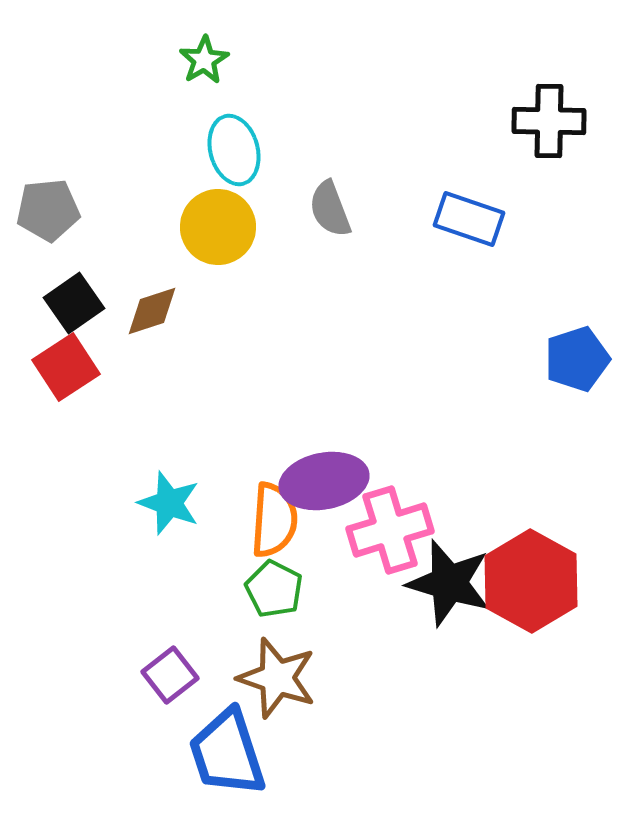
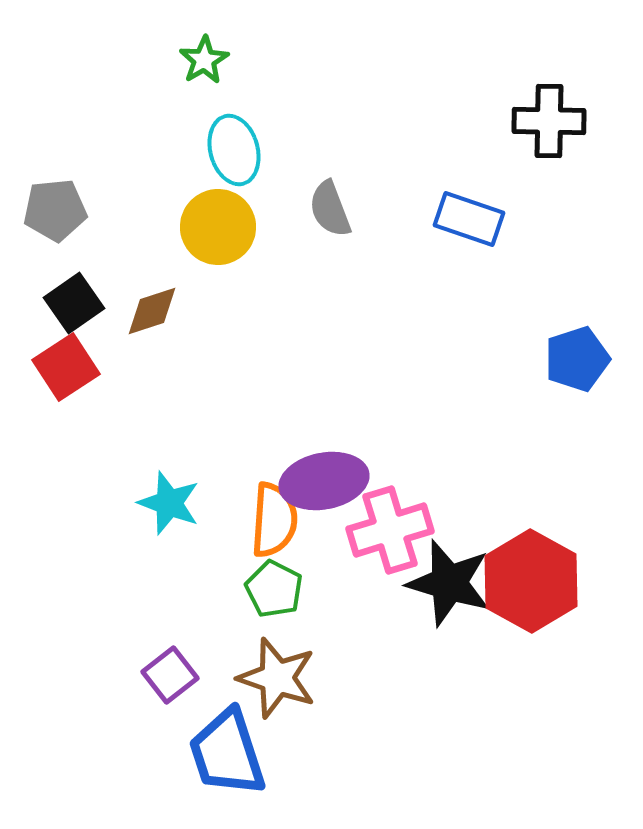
gray pentagon: moved 7 px right
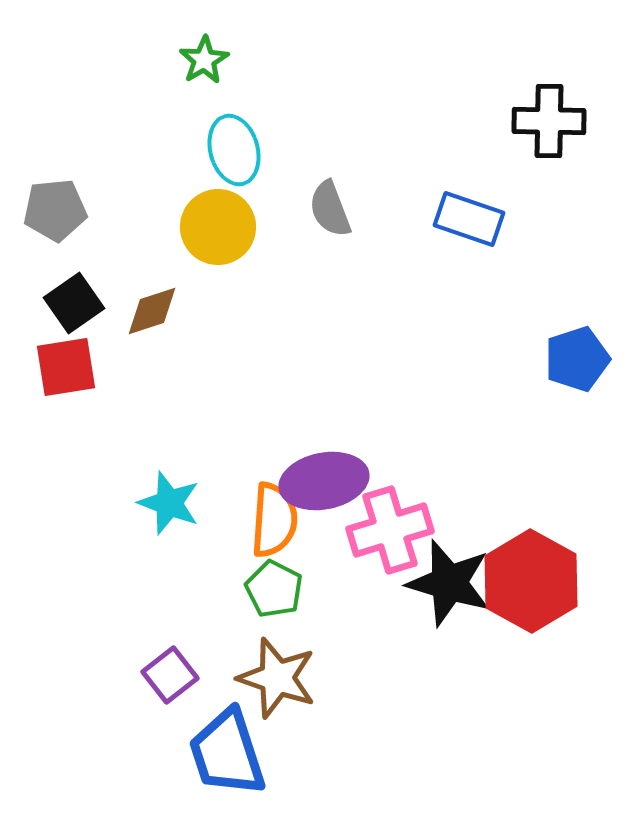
red square: rotated 24 degrees clockwise
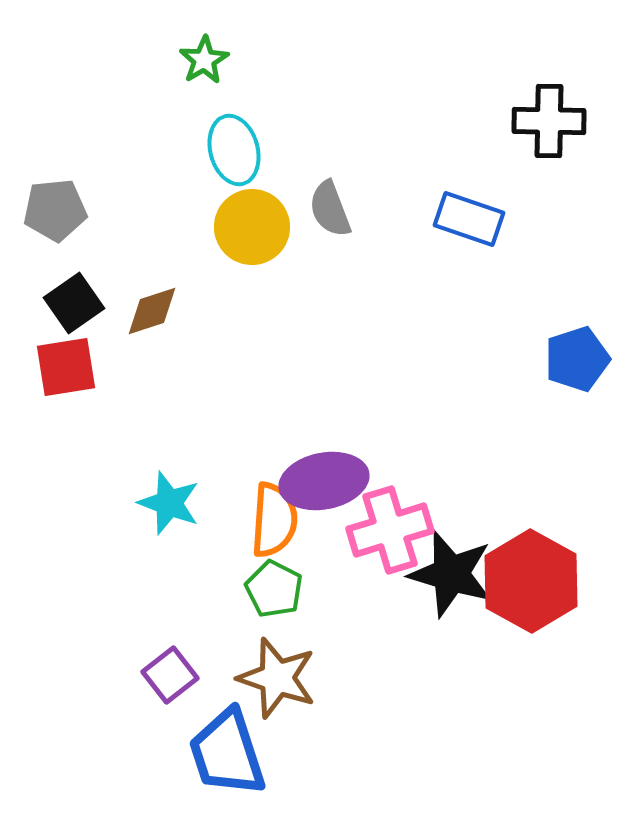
yellow circle: moved 34 px right
black star: moved 2 px right, 9 px up
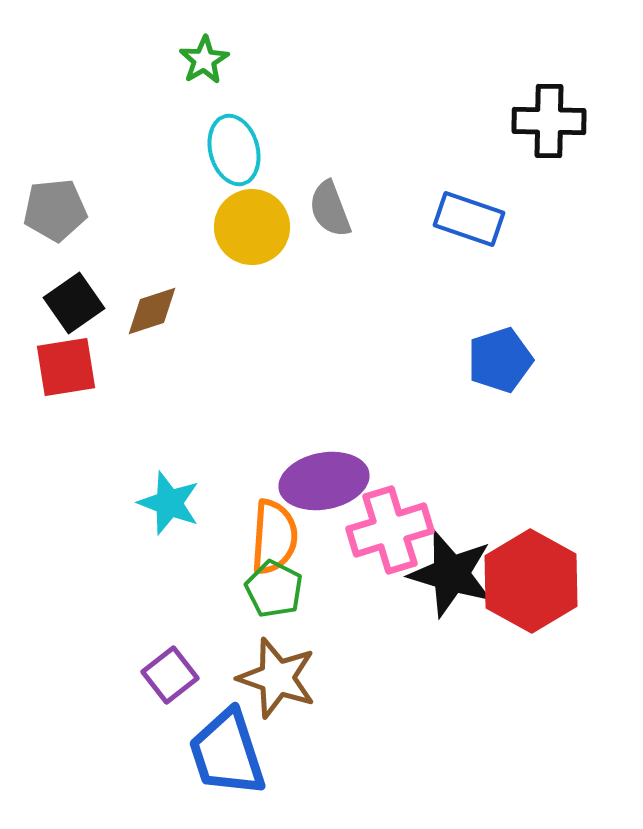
blue pentagon: moved 77 px left, 1 px down
orange semicircle: moved 17 px down
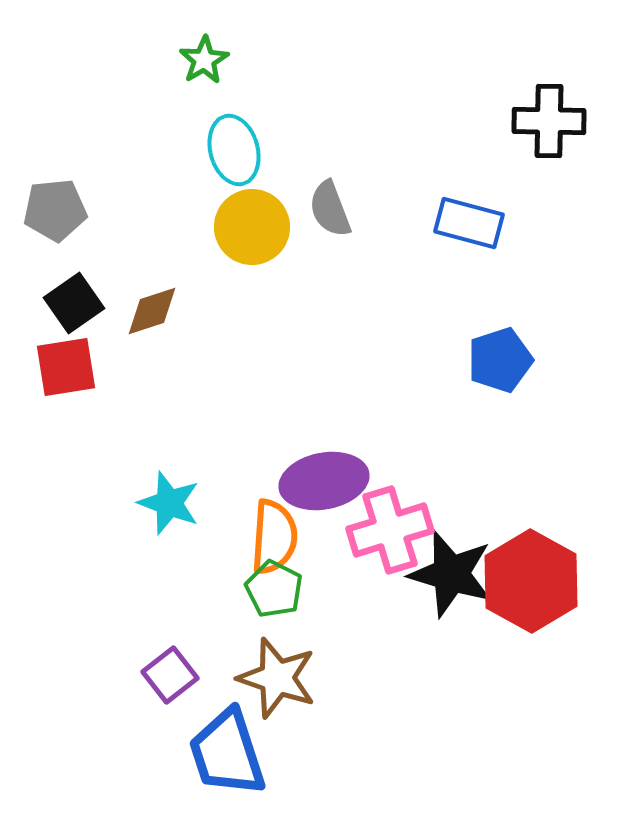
blue rectangle: moved 4 px down; rotated 4 degrees counterclockwise
